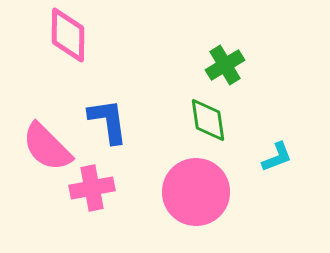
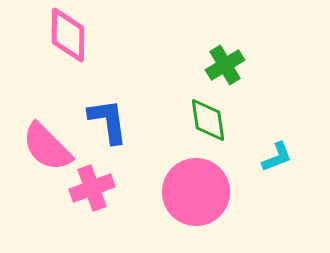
pink cross: rotated 9 degrees counterclockwise
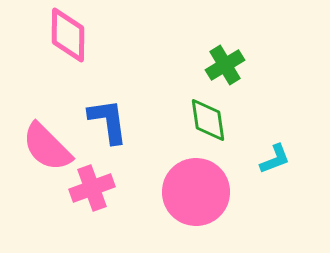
cyan L-shape: moved 2 px left, 2 px down
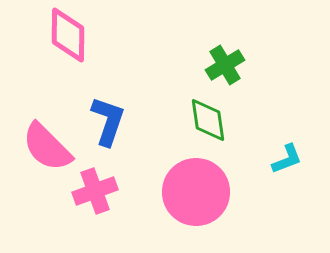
blue L-shape: rotated 27 degrees clockwise
cyan L-shape: moved 12 px right
pink cross: moved 3 px right, 3 px down
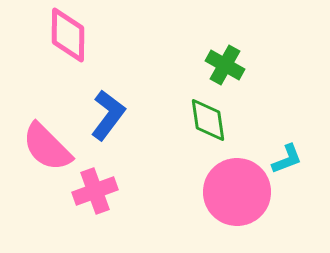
green cross: rotated 30 degrees counterclockwise
blue L-shape: moved 6 px up; rotated 18 degrees clockwise
pink circle: moved 41 px right
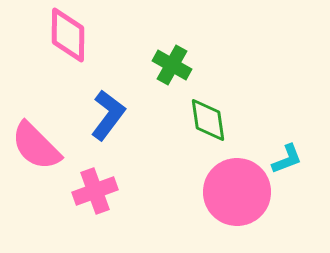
green cross: moved 53 px left
pink semicircle: moved 11 px left, 1 px up
